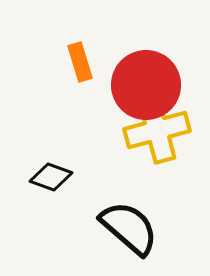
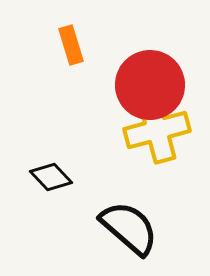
orange rectangle: moved 9 px left, 17 px up
red circle: moved 4 px right
black diamond: rotated 27 degrees clockwise
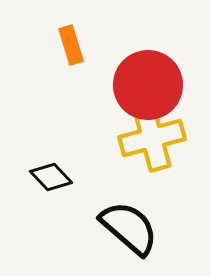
red circle: moved 2 px left
yellow cross: moved 5 px left, 8 px down
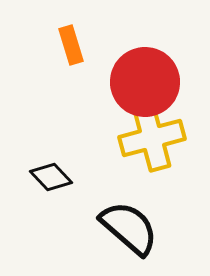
red circle: moved 3 px left, 3 px up
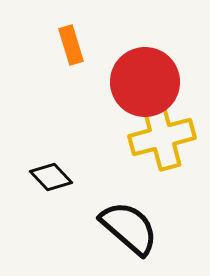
yellow cross: moved 10 px right, 1 px up
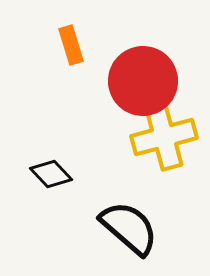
red circle: moved 2 px left, 1 px up
yellow cross: moved 2 px right
black diamond: moved 3 px up
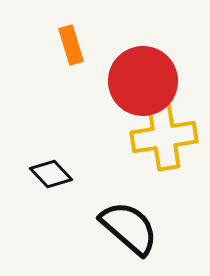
yellow cross: rotated 6 degrees clockwise
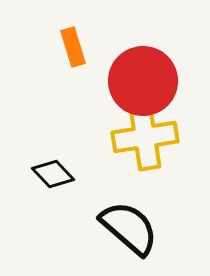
orange rectangle: moved 2 px right, 2 px down
yellow cross: moved 19 px left
black diamond: moved 2 px right
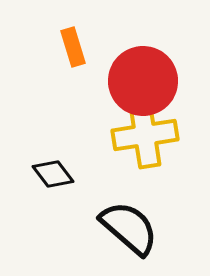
yellow cross: moved 2 px up
black diamond: rotated 6 degrees clockwise
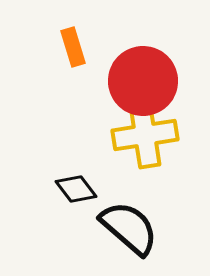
black diamond: moved 23 px right, 15 px down
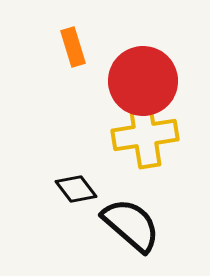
black semicircle: moved 2 px right, 3 px up
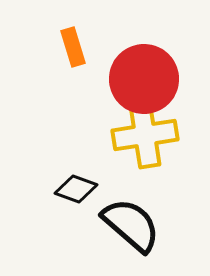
red circle: moved 1 px right, 2 px up
black diamond: rotated 33 degrees counterclockwise
